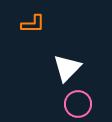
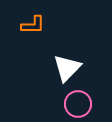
orange L-shape: moved 1 px down
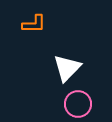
orange L-shape: moved 1 px right, 1 px up
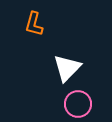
orange L-shape: rotated 105 degrees clockwise
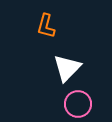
orange L-shape: moved 12 px right, 2 px down
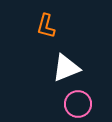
white triangle: moved 1 px left; rotated 24 degrees clockwise
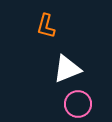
white triangle: moved 1 px right, 1 px down
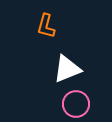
pink circle: moved 2 px left
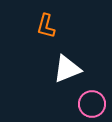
pink circle: moved 16 px right
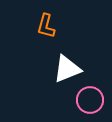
pink circle: moved 2 px left, 4 px up
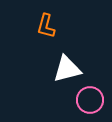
white triangle: rotated 8 degrees clockwise
